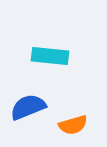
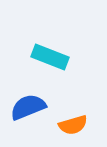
cyan rectangle: moved 1 px down; rotated 15 degrees clockwise
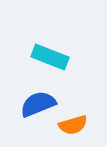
blue semicircle: moved 10 px right, 3 px up
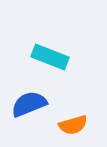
blue semicircle: moved 9 px left
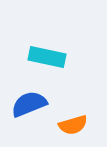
cyan rectangle: moved 3 px left; rotated 9 degrees counterclockwise
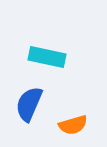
blue semicircle: rotated 45 degrees counterclockwise
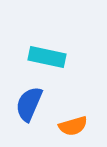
orange semicircle: moved 1 px down
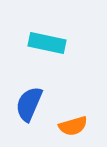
cyan rectangle: moved 14 px up
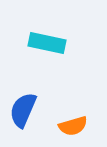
blue semicircle: moved 6 px left, 6 px down
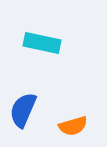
cyan rectangle: moved 5 px left
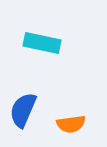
orange semicircle: moved 2 px left, 2 px up; rotated 8 degrees clockwise
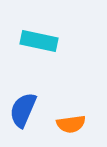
cyan rectangle: moved 3 px left, 2 px up
